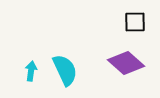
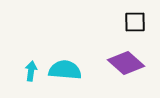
cyan semicircle: rotated 60 degrees counterclockwise
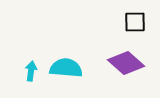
cyan semicircle: moved 1 px right, 2 px up
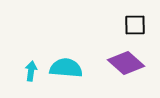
black square: moved 3 px down
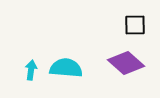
cyan arrow: moved 1 px up
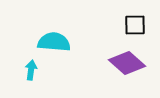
purple diamond: moved 1 px right
cyan semicircle: moved 12 px left, 26 px up
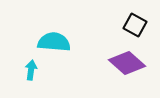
black square: rotated 30 degrees clockwise
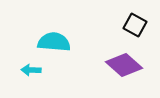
purple diamond: moved 3 px left, 2 px down
cyan arrow: rotated 96 degrees counterclockwise
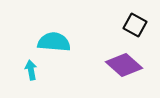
cyan arrow: rotated 78 degrees clockwise
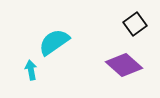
black square: moved 1 px up; rotated 25 degrees clockwise
cyan semicircle: rotated 40 degrees counterclockwise
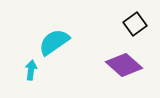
cyan arrow: rotated 18 degrees clockwise
